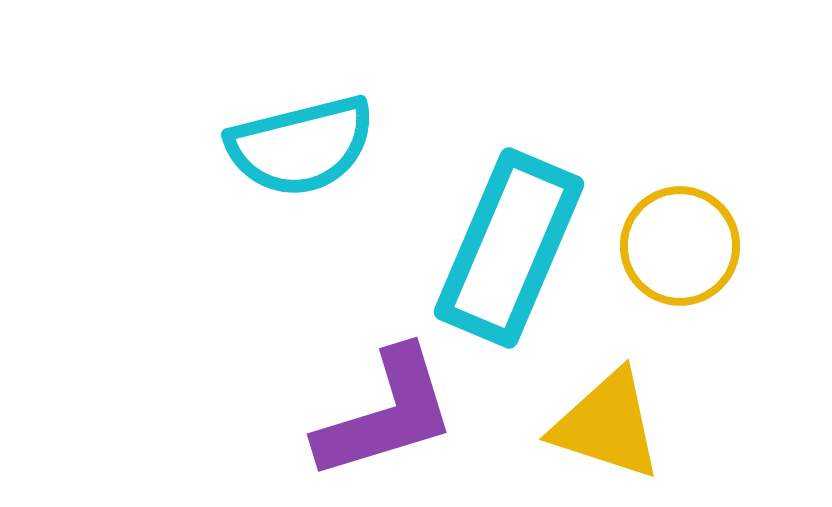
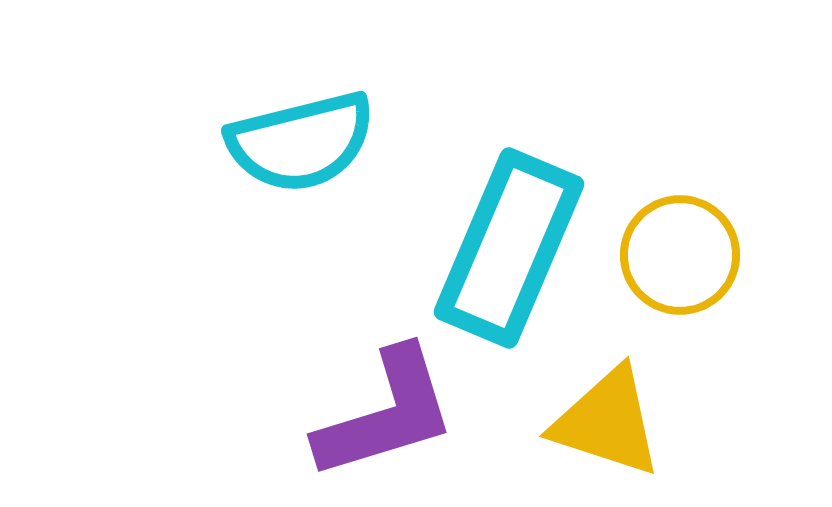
cyan semicircle: moved 4 px up
yellow circle: moved 9 px down
yellow triangle: moved 3 px up
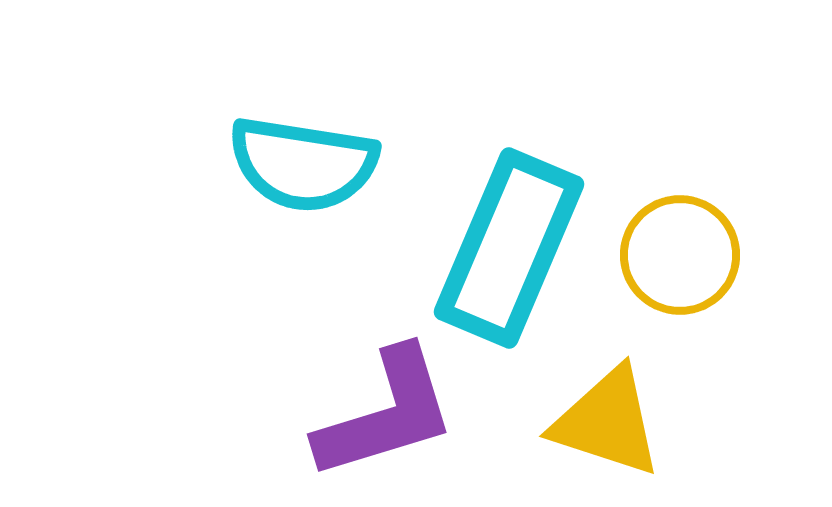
cyan semicircle: moved 2 px right, 22 px down; rotated 23 degrees clockwise
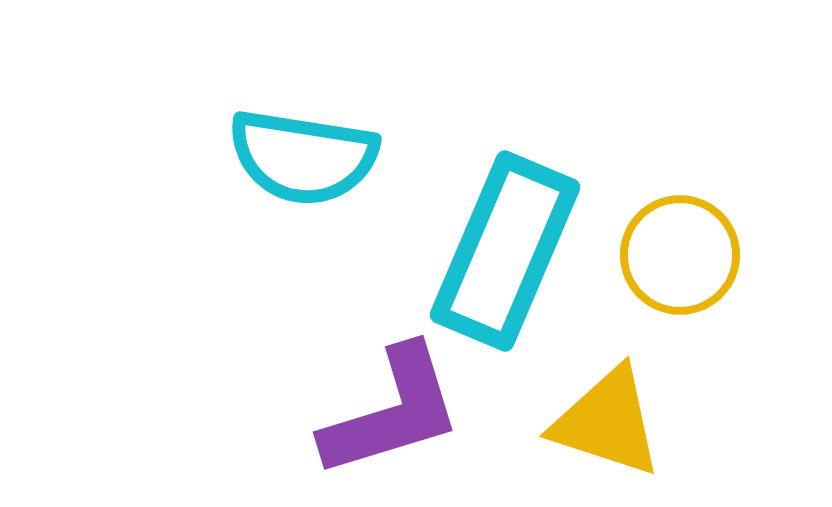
cyan semicircle: moved 7 px up
cyan rectangle: moved 4 px left, 3 px down
purple L-shape: moved 6 px right, 2 px up
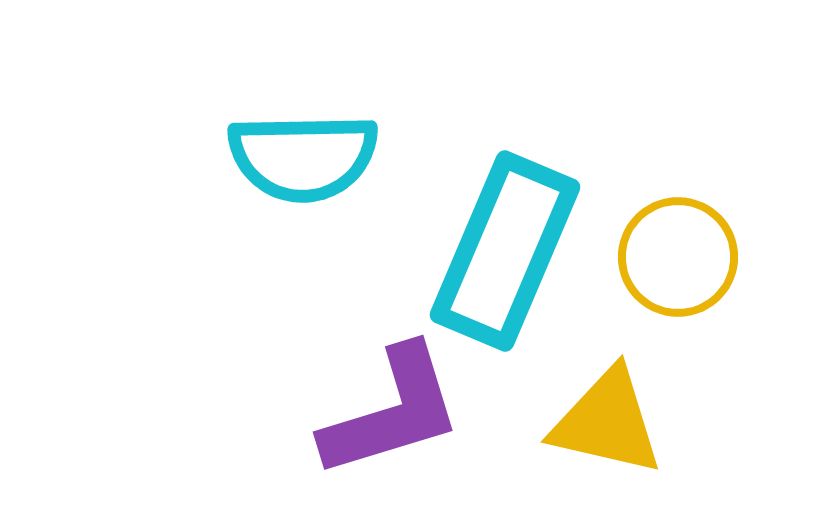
cyan semicircle: rotated 10 degrees counterclockwise
yellow circle: moved 2 px left, 2 px down
yellow triangle: rotated 5 degrees counterclockwise
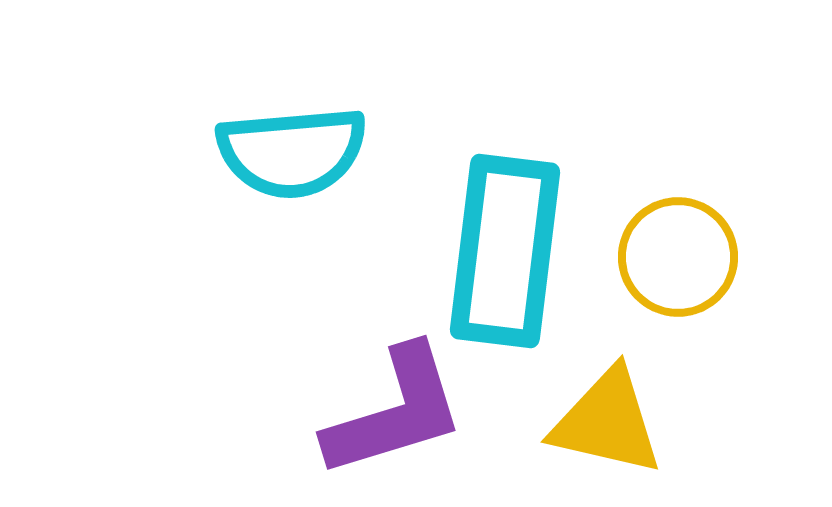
cyan semicircle: moved 11 px left, 5 px up; rotated 4 degrees counterclockwise
cyan rectangle: rotated 16 degrees counterclockwise
purple L-shape: moved 3 px right
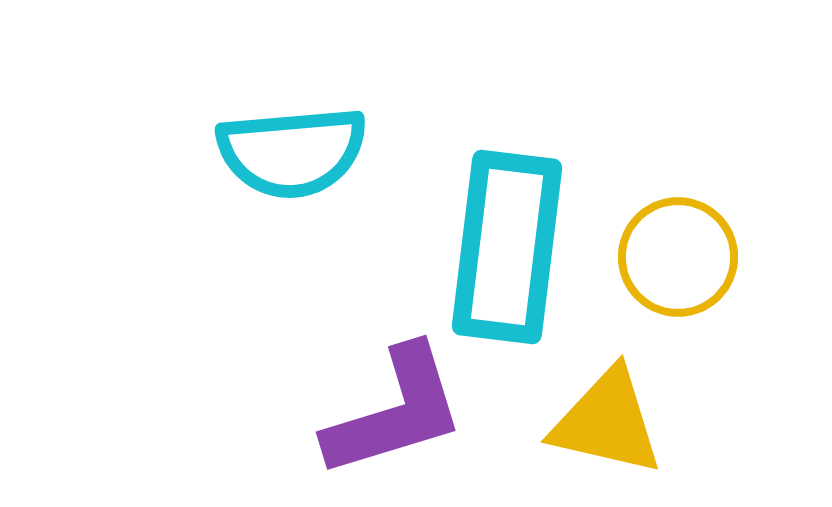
cyan rectangle: moved 2 px right, 4 px up
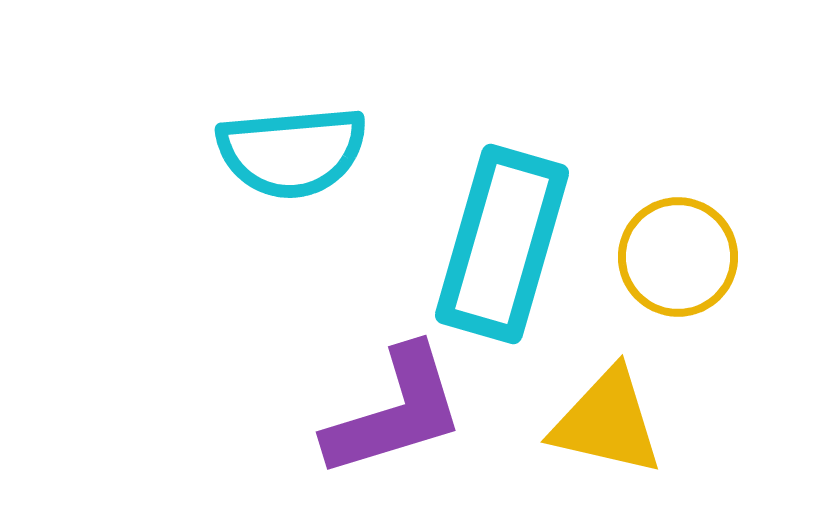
cyan rectangle: moved 5 px left, 3 px up; rotated 9 degrees clockwise
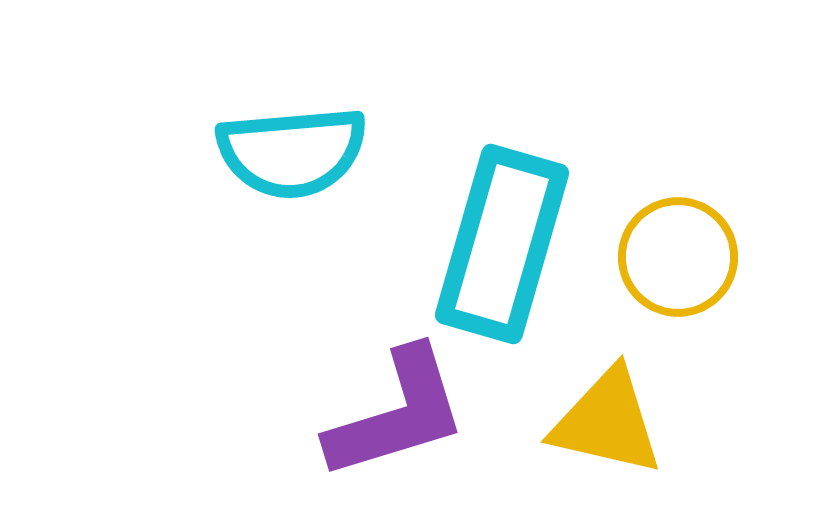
purple L-shape: moved 2 px right, 2 px down
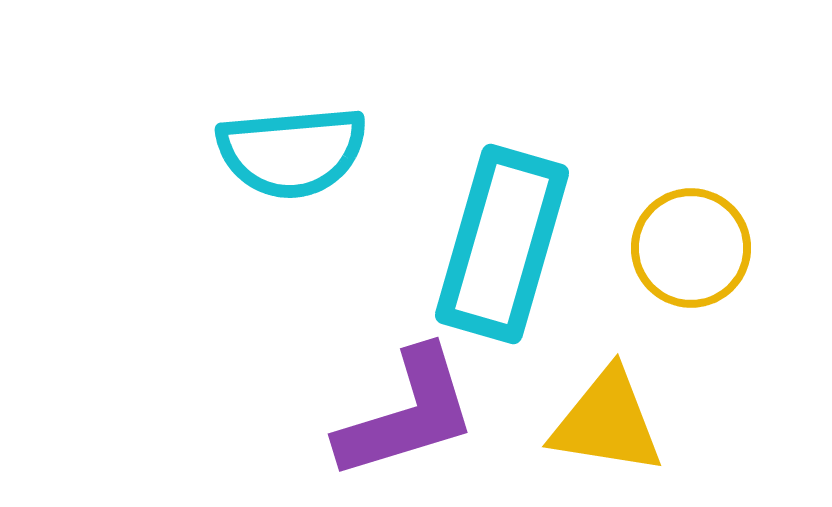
yellow circle: moved 13 px right, 9 px up
purple L-shape: moved 10 px right
yellow triangle: rotated 4 degrees counterclockwise
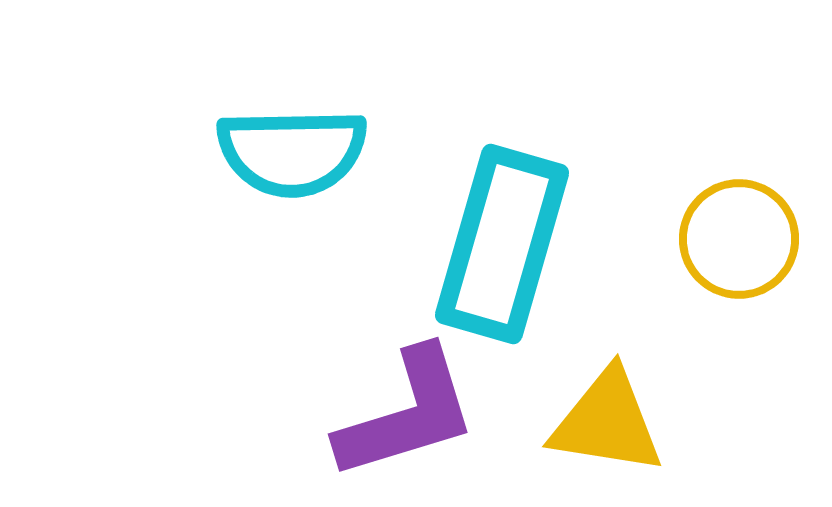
cyan semicircle: rotated 4 degrees clockwise
yellow circle: moved 48 px right, 9 px up
